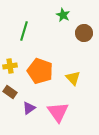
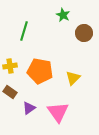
orange pentagon: rotated 10 degrees counterclockwise
yellow triangle: rotated 28 degrees clockwise
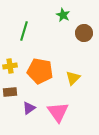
brown rectangle: rotated 40 degrees counterclockwise
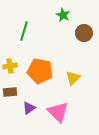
pink triangle: rotated 10 degrees counterclockwise
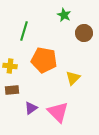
green star: moved 1 px right
yellow cross: rotated 16 degrees clockwise
orange pentagon: moved 4 px right, 11 px up
brown rectangle: moved 2 px right, 2 px up
purple triangle: moved 2 px right
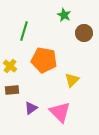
yellow cross: rotated 32 degrees clockwise
yellow triangle: moved 1 px left, 2 px down
pink triangle: moved 2 px right
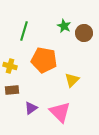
green star: moved 11 px down
yellow cross: rotated 24 degrees counterclockwise
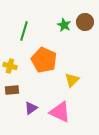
green star: moved 1 px up
brown circle: moved 1 px right, 11 px up
orange pentagon: rotated 15 degrees clockwise
pink triangle: rotated 20 degrees counterclockwise
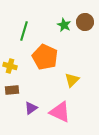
orange pentagon: moved 1 px right, 3 px up
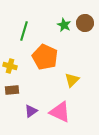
brown circle: moved 1 px down
purple triangle: moved 3 px down
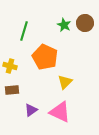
yellow triangle: moved 7 px left, 2 px down
purple triangle: moved 1 px up
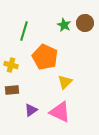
yellow cross: moved 1 px right, 1 px up
